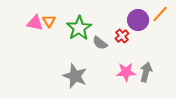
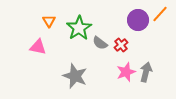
pink triangle: moved 3 px right, 24 px down
red cross: moved 1 px left, 9 px down
pink star: rotated 18 degrees counterclockwise
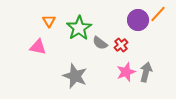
orange line: moved 2 px left
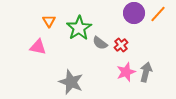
purple circle: moved 4 px left, 7 px up
gray star: moved 4 px left, 6 px down
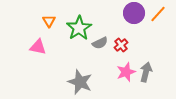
gray semicircle: rotated 63 degrees counterclockwise
gray star: moved 9 px right
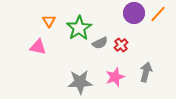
pink star: moved 11 px left, 5 px down
gray star: rotated 25 degrees counterclockwise
